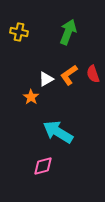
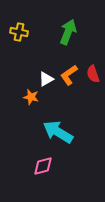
orange star: rotated 21 degrees counterclockwise
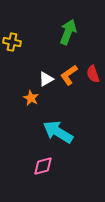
yellow cross: moved 7 px left, 10 px down
orange star: moved 1 px down; rotated 14 degrees clockwise
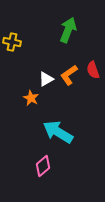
green arrow: moved 2 px up
red semicircle: moved 4 px up
pink diamond: rotated 25 degrees counterclockwise
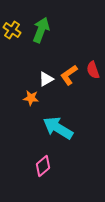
green arrow: moved 27 px left
yellow cross: moved 12 px up; rotated 24 degrees clockwise
orange star: rotated 21 degrees counterclockwise
cyan arrow: moved 4 px up
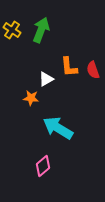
orange L-shape: moved 8 px up; rotated 60 degrees counterclockwise
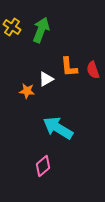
yellow cross: moved 3 px up
orange star: moved 4 px left, 7 px up
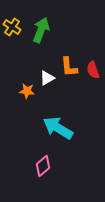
white triangle: moved 1 px right, 1 px up
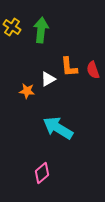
green arrow: rotated 15 degrees counterclockwise
white triangle: moved 1 px right, 1 px down
pink diamond: moved 1 px left, 7 px down
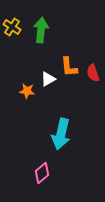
red semicircle: moved 3 px down
cyan arrow: moved 3 px right, 6 px down; rotated 108 degrees counterclockwise
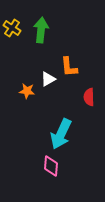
yellow cross: moved 1 px down
red semicircle: moved 4 px left, 24 px down; rotated 18 degrees clockwise
cyan arrow: rotated 12 degrees clockwise
pink diamond: moved 9 px right, 7 px up; rotated 45 degrees counterclockwise
